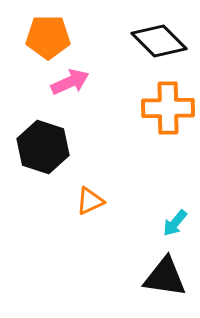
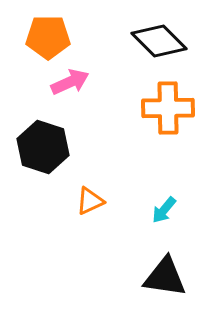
cyan arrow: moved 11 px left, 13 px up
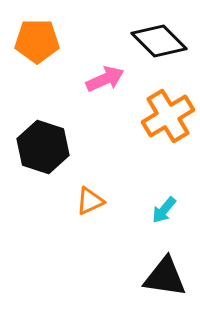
orange pentagon: moved 11 px left, 4 px down
pink arrow: moved 35 px right, 3 px up
orange cross: moved 8 px down; rotated 30 degrees counterclockwise
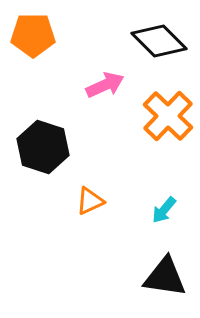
orange pentagon: moved 4 px left, 6 px up
pink arrow: moved 6 px down
orange cross: rotated 15 degrees counterclockwise
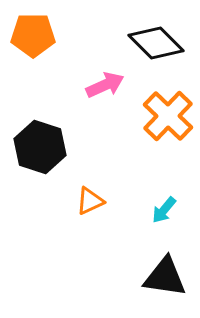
black diamond: moved 3 px left, 2 px down
black hexagon: moved 3 px left
